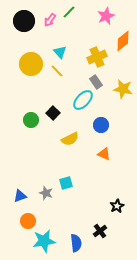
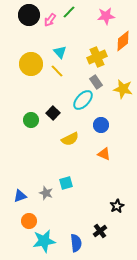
pink star: rotated 18 degrees clockwise
black circle: moved 5 px right, 6 px up
orange circle: moved 1 px right
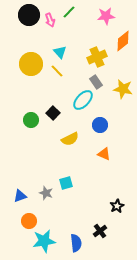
pink arrow: rotated 56 degrees counterclockwise
blue circle: moved 1 px left
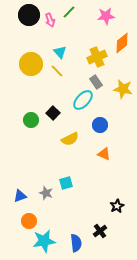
orange diamond: moved 1 px left, 2 px down
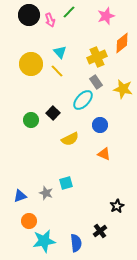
pink star: rotated 12 degrees counterclockwise
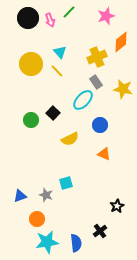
black circle: moved 1 px left, 3 px down
orange diamond: moved 1 px left, 1 px up
gray star: moved 2 px down
orange circle: moved 8 px right, 2 px up
cyan star: moved 3 px right, 1 px down
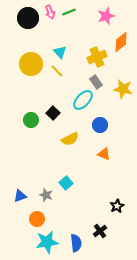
green line: rotated 24 degrees clockwise
pink arrow: moved 8 px up
cyan square: rotated 24 degrees counterclockwise
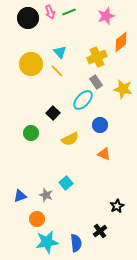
green circle: moved 13 px down
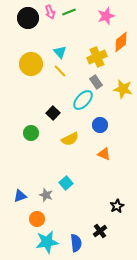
yellow line: moved 3 px right
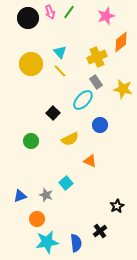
green line: rotated 32 degrees counterclockwise
green circle: moved 8 px down
orange triangle: moved 14 px left, 7 px down
